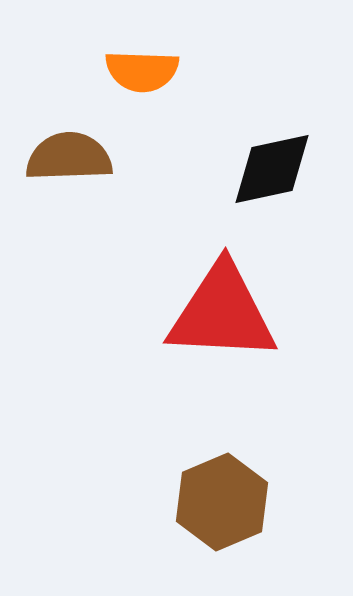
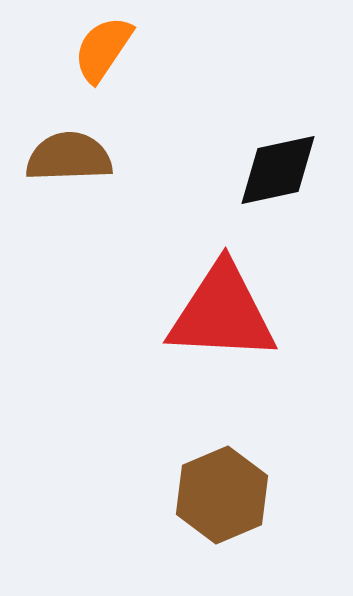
orange semicircle: moved 39 px left, 22 px up; rotated 122 degrees clockwise
black diamond: moved 6 px right, 1 px down
brown hexagon: moved 7 px up
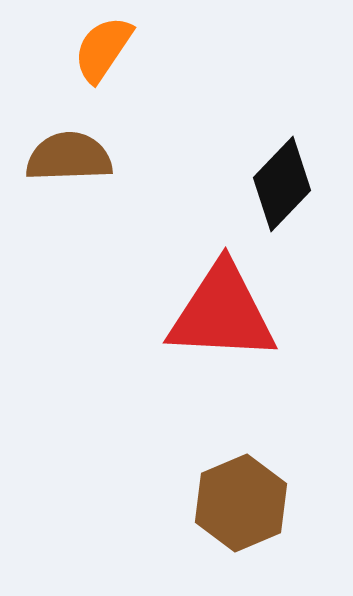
black diamond: moved 4 px right, 14 px down; rotated 34 degrees counterclockwise
brown hexagon: moved 19 px right, 8 px down
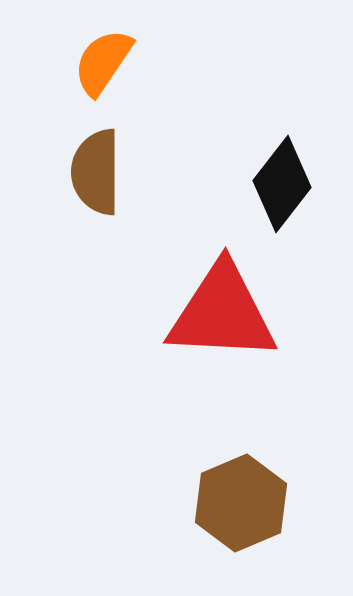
orange semicircle: moved 13 px down
brown semicircle: moved 27 px right, 15 px down; rotated 88 degrees counterclockwise
black diamond: rotated 6 degrees counterclockwise
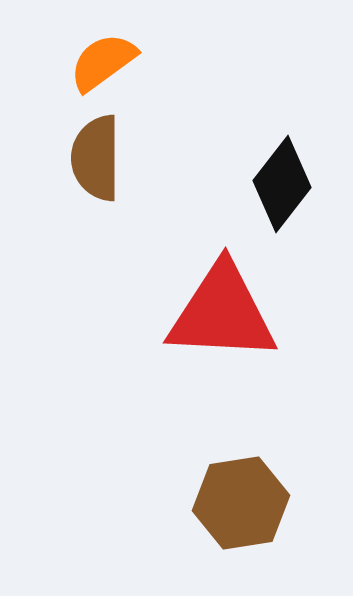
orange semicircle: rotated 20 degrees clockwise
brown semicircle: moved 14 px up
brown hexagon: rotated 14 degrees clockwise
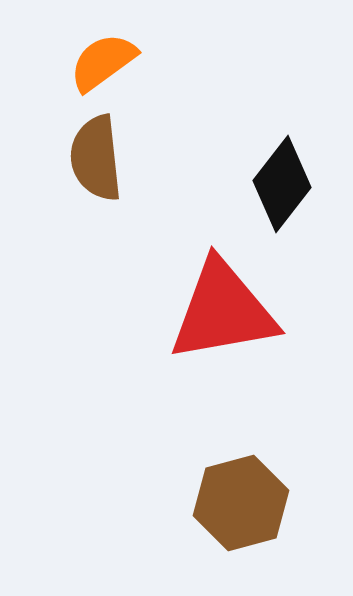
brown semicircle: rotated 6 degrees counterclockwise
red triangle: moved 1 px right, 2 px up; rotated 13 degrees counterclockwise
brown hexagon: rotated 6 degrees counterclockwise
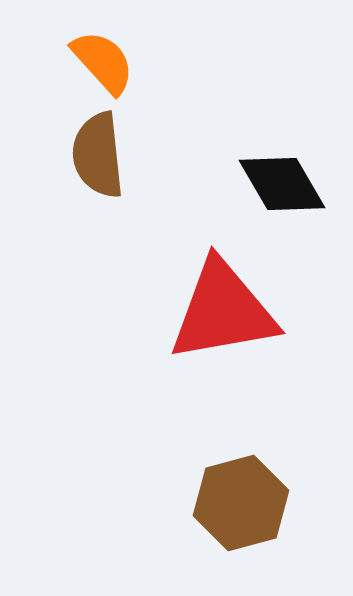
orange semicircle: rotated 84 degrees clockwise
brown semicircle: moved 2 px right, 3 px up
black diamond: rotated 68 degrees counterclockwise
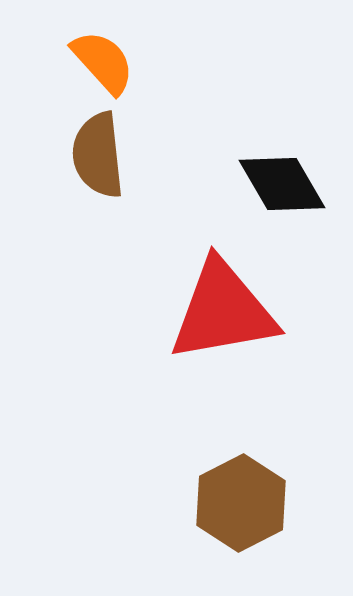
brown hexagon: rotated 12 degrees counterclockwise
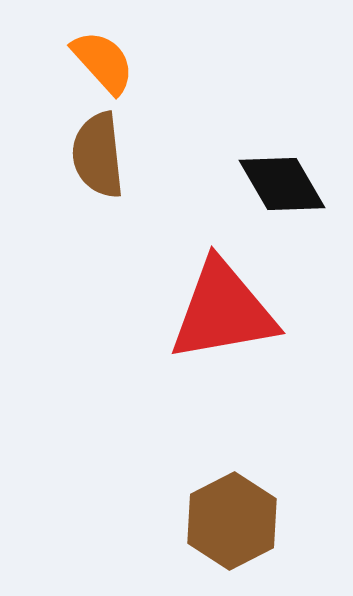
brown hexagon: moved 9 px left, 18 px down
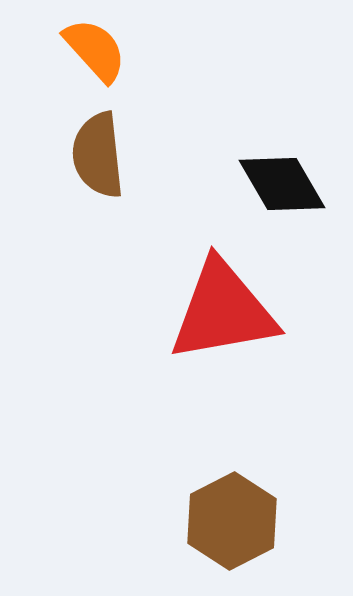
orange semicircle: moved 8 px left, 12 px up
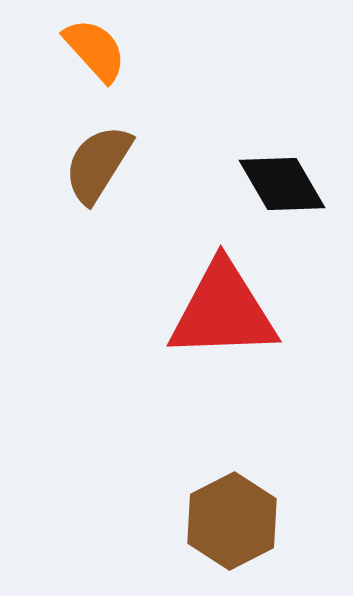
brown semicircle: moved 9 px down; rotated 38 degrees clockwise
red triangle: rotated 8 degrees clockwise
